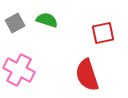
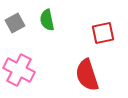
green semicircle: rotated 120 degrees counterclockwise
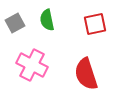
red square: moved 8 px left, 9 px up
pink cross: moved 13 px right, 5 px up
red semicircle: moved 1 px left, 1 px up
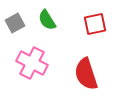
green semicircle: rotated 20 degrees counterclockwise
pink cross: moved 2 px up
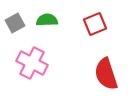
green semicircle: rotated 120 degrees clockwise
red square: rotated 10 degrees counterclockwise
red semicircle: moved 20 px right
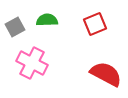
gray square: moved 4 px down
red semicircle: rotated 136 degrees clockwise
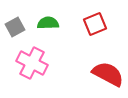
green semicircle: moved 1 px right, 3 px down
red semicircle: moved 2 px right
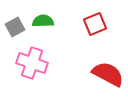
green semicircle: moved 5 px left, 2 px up
pink cross: rotated 8 degrees counterclockwise
